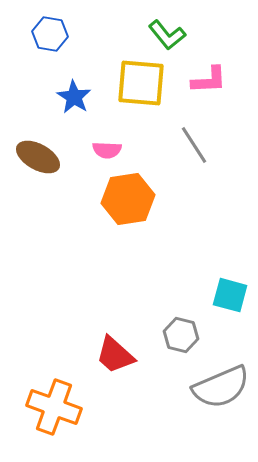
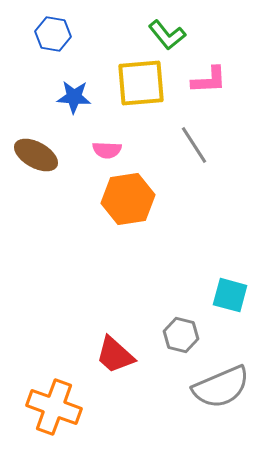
blue hexagon: moved 3 px right
yellow square: rotated 10 degrees counterclockwise
blue star: rotated 28 degrees counterclockwise
brown ellipse: moved 2 px left, 2 px up
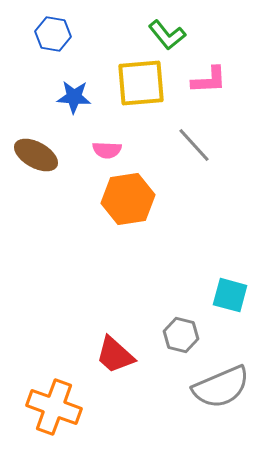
gray line: rotated 9 degrees counterclockwise
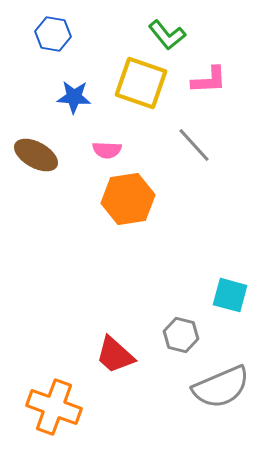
yellow square: rotated 24 degrees clockwise
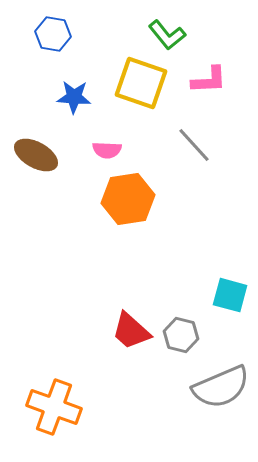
red trapezoid: moved 16 px right, 24 px up
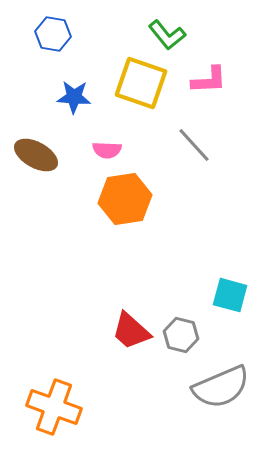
orange hexagon: moved 3 px left
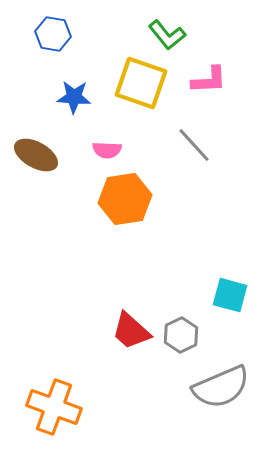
gray hexagon: rotated 20 degrees clockwise
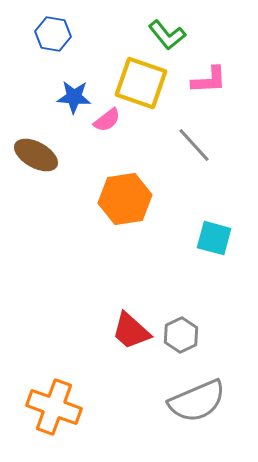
pink semicircle: moved 30 px up; rotated 40 degrees counterclockwise
cyan square: moved 16 px left, 57 px up
gray semicircle: moved 24 px left, 14 px down
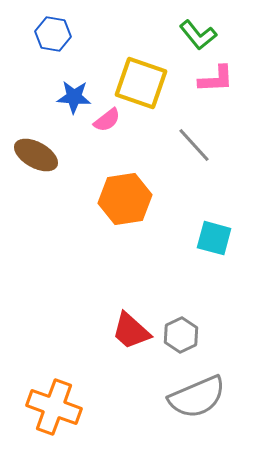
green L-shape: moved 31 px right
pink L-shape: moved 7 px right, 1 px up
gray semicircle: moved 4 px up
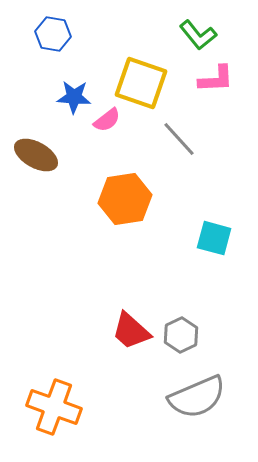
gray line: moved 15 px left, 6 px up
